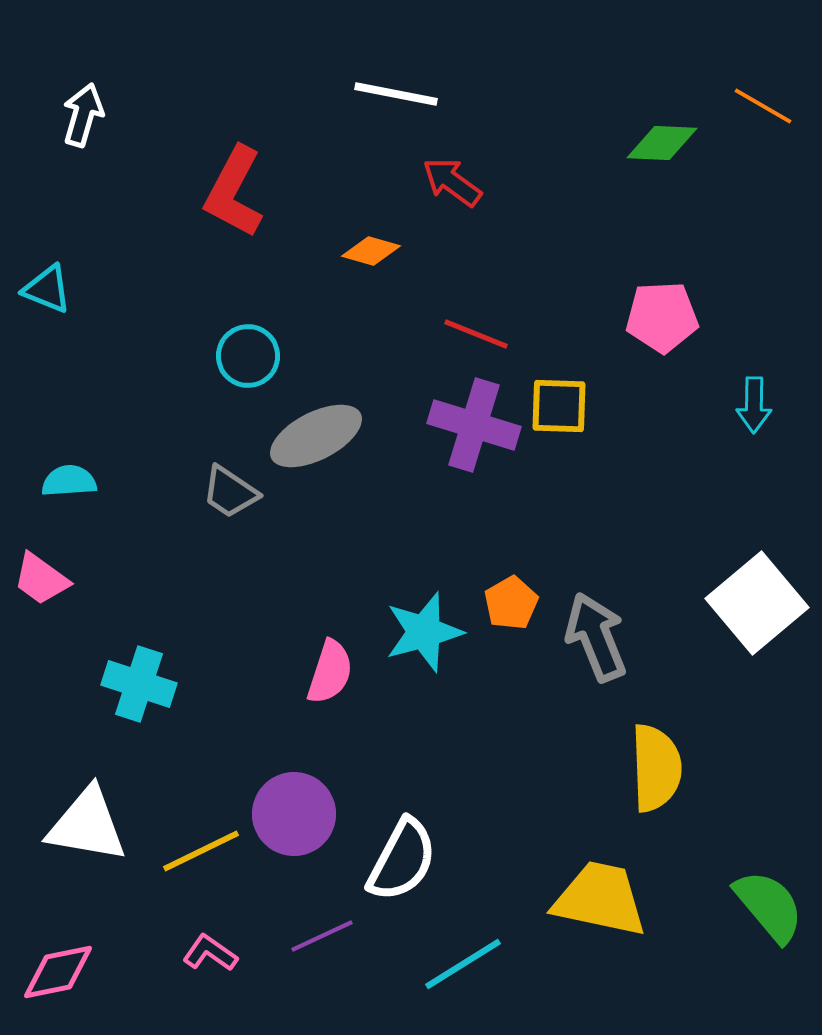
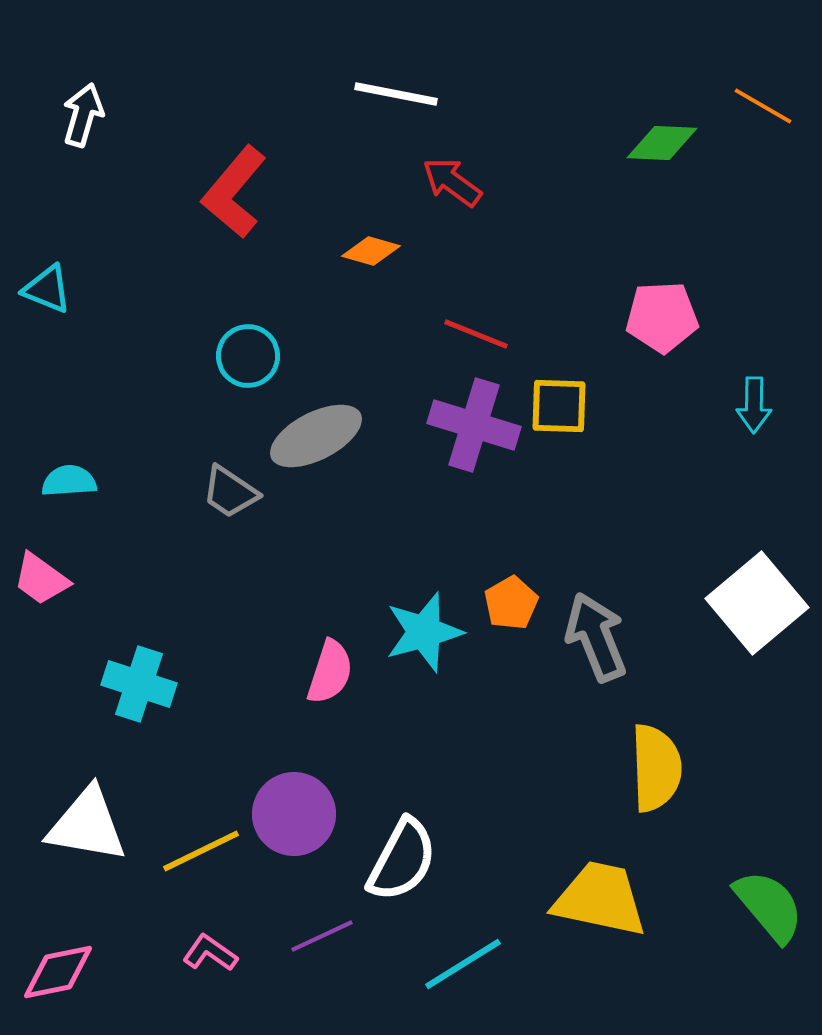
red L-shape: rotated 12 degrees clockwise
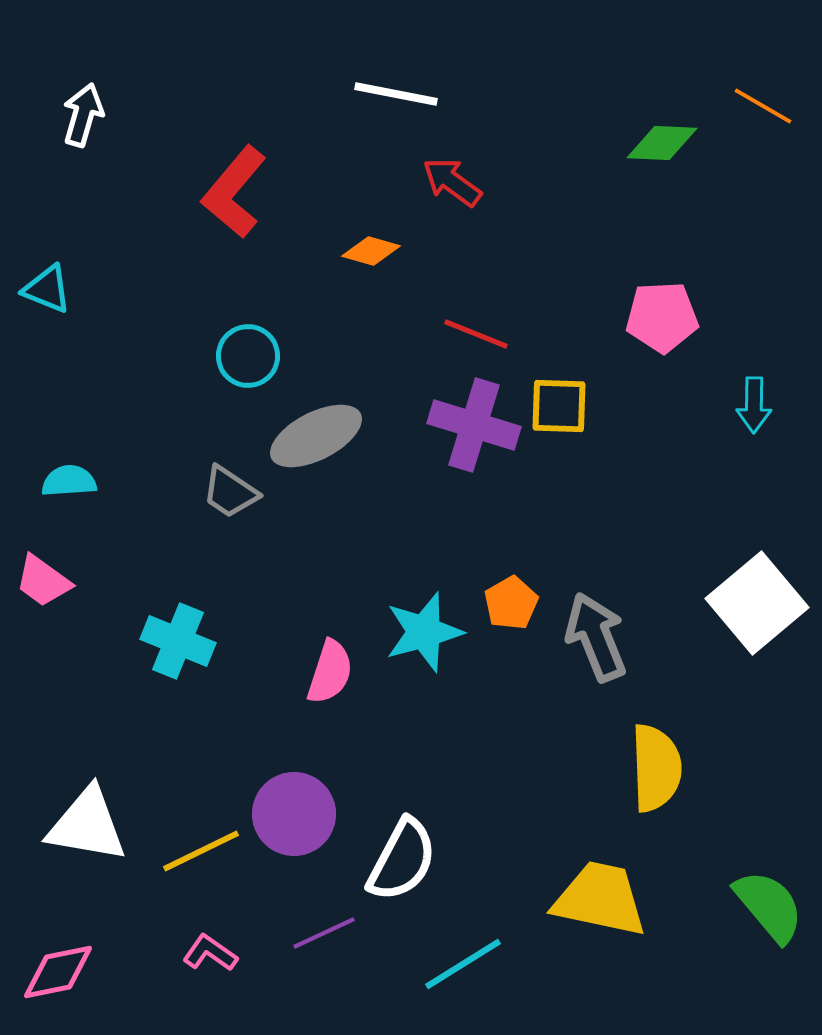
pink trapezoid: moved 2 px right, 2 px down
cyan cross: moved 39 px right, 43 px up; rotated 4 degrees clockwise
purple line: moved 2 px right, 3 px up
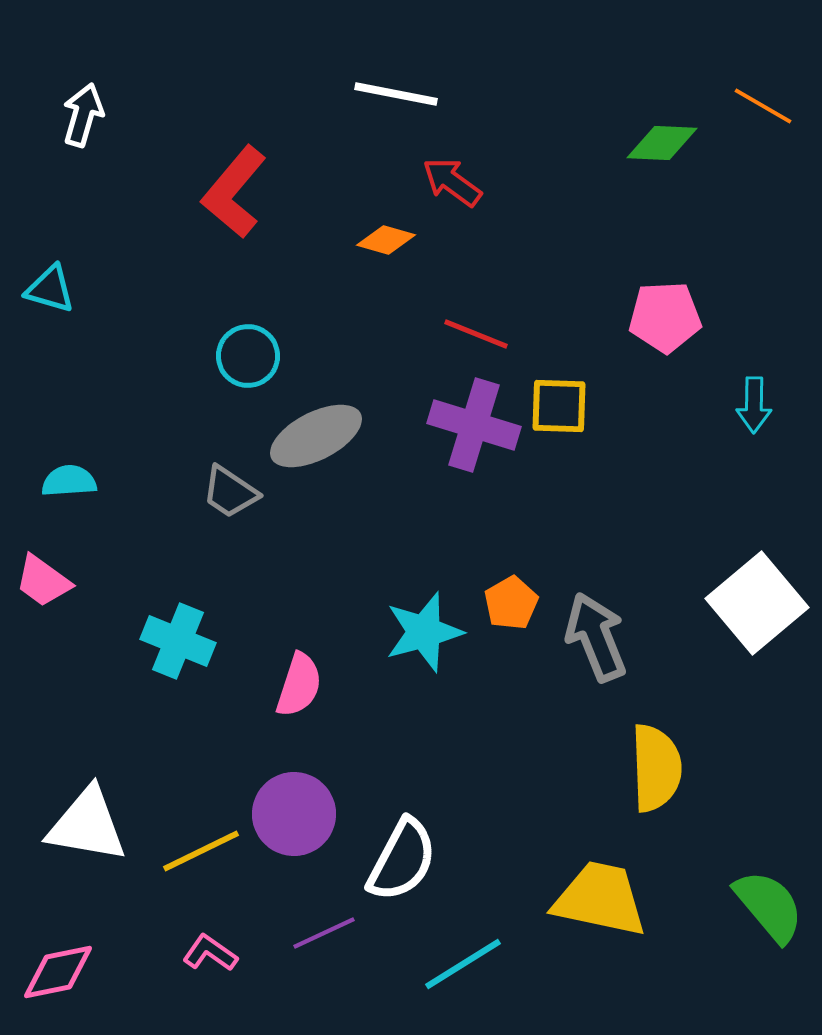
orange diamond: moved 15 px right, 11 px up
cyan triangle: moved 3 px right; rotated 6 degrees counterclockwise
pink pentagon: moved 3 px right
pink semicircle: moved 31 px left, 13 px down
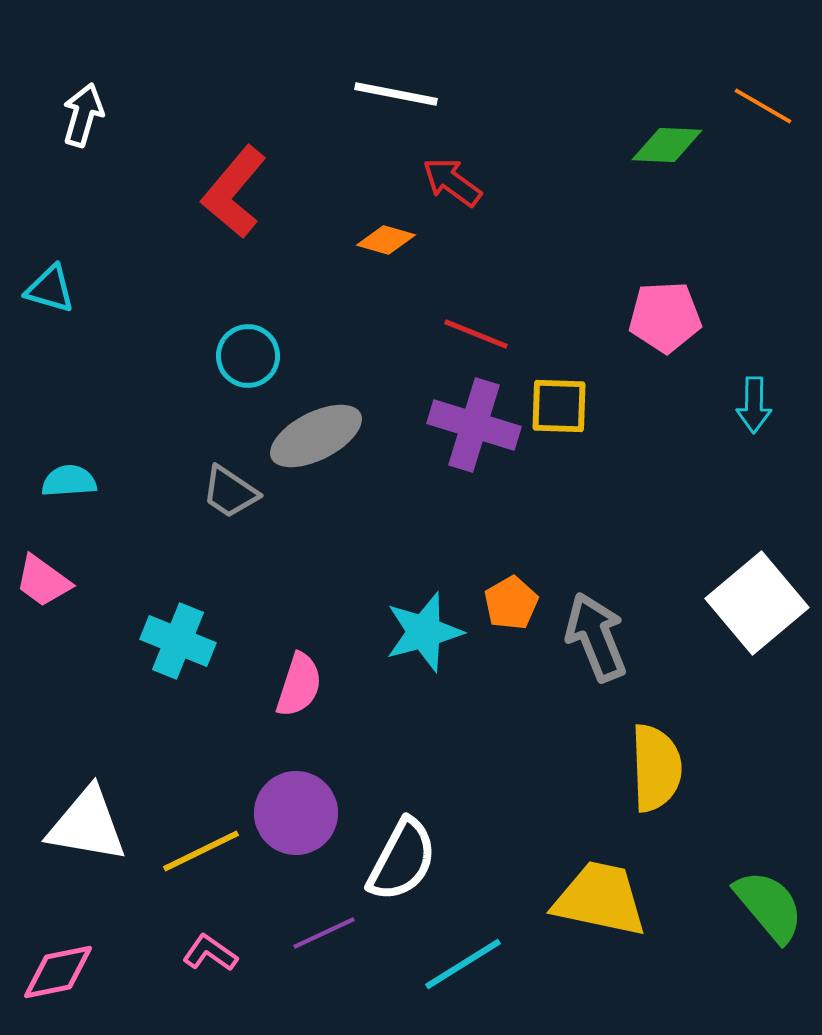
green diamond: moved 5 px right, 2 px down
purple circle: moved 2 px right, 1 px up
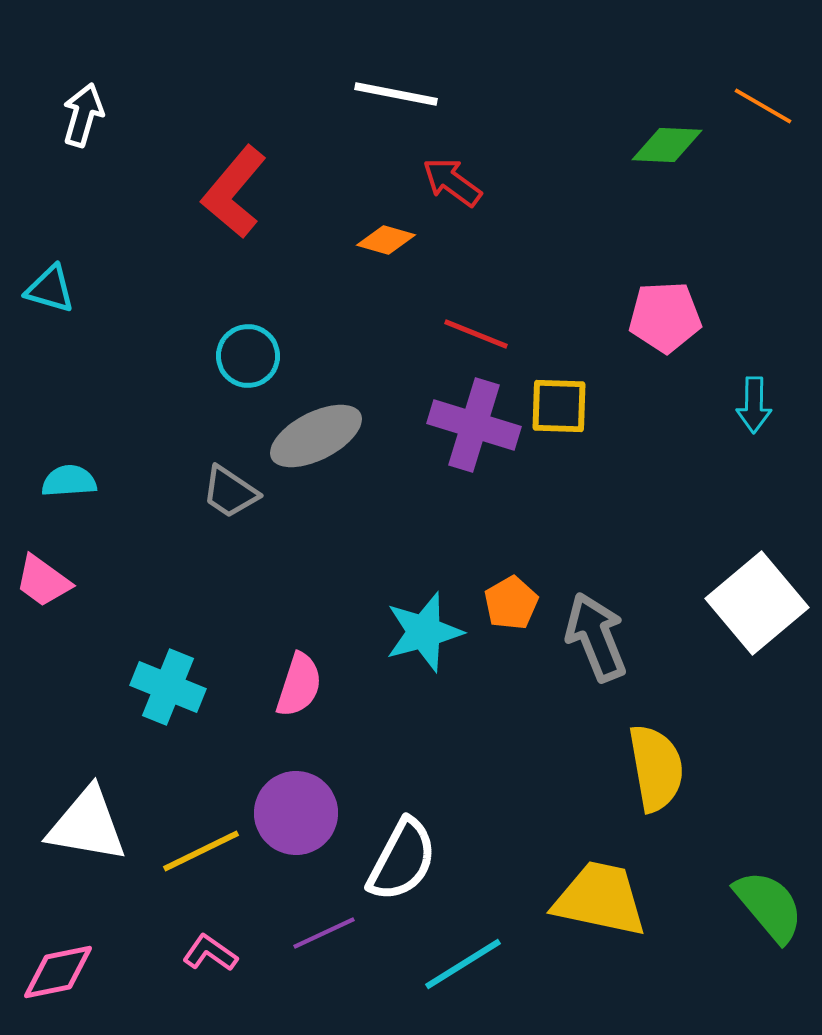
cyan cross: moved 10 px left, 46 px down
yellow semicircle: rotated 8 degrees counterclockwise
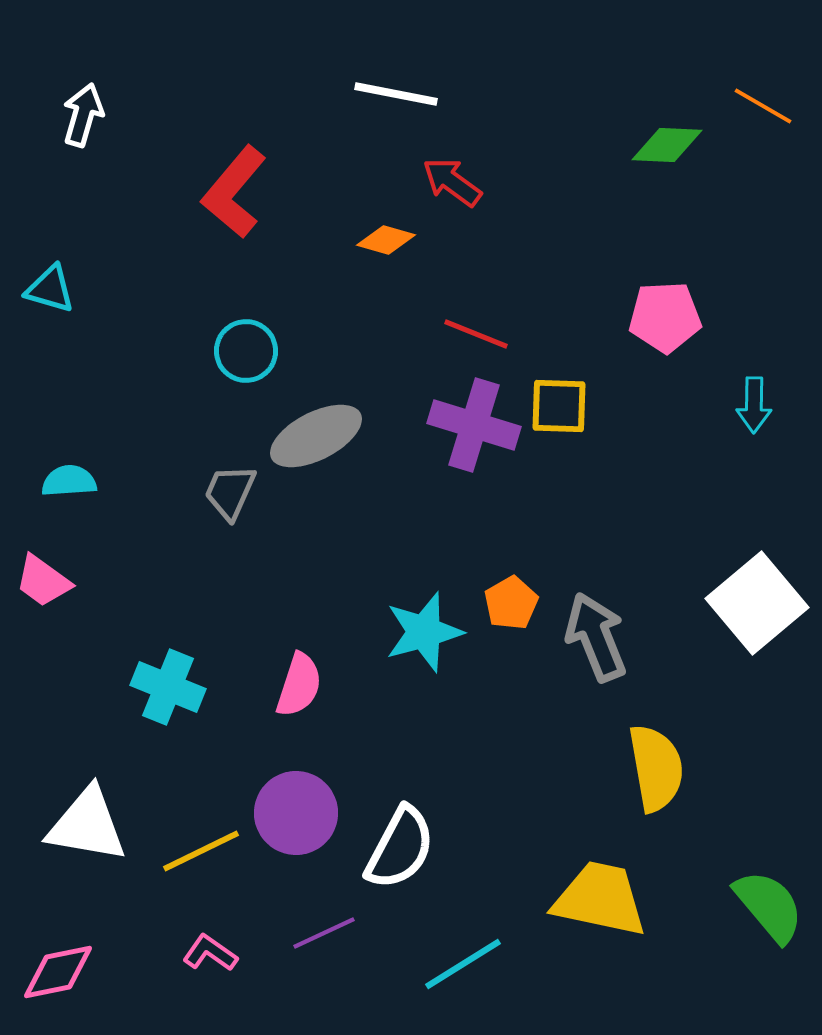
cyan circle: moved 2 px left, 5 px up
gray trapezoid: rotated 80 degrees clockwise
white semicircle: moved 2 px left, 12 px up
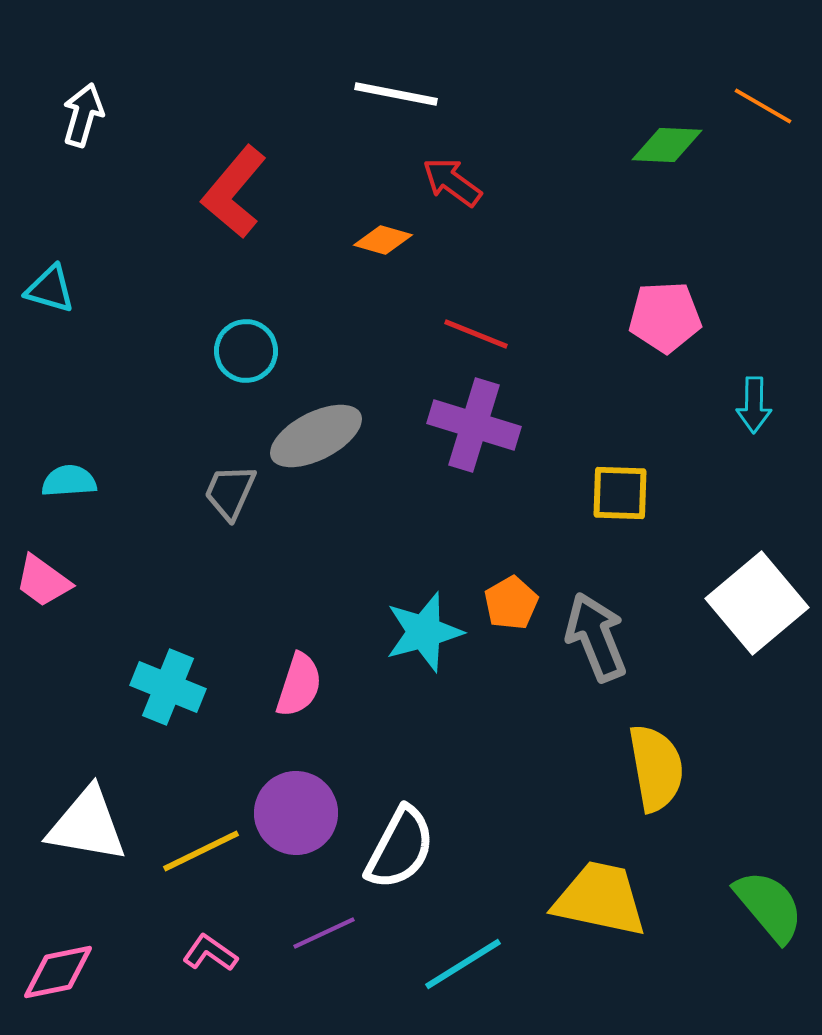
orange diamond: moved 3 px left
yellow square: moved 61 px right, 87 px down
